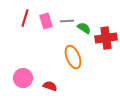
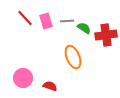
red line: rotated 60 degrees counterclockwise
red cross: moved 3 px up
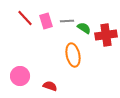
orange ellipse: moved 2 px up; rotated 10 degrees clockwise
pink circle: moved 3 px left, 2 px up
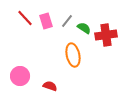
gray line: rotated 48 degrees counterclockwise
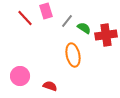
pink rectangle: moved 10 px up
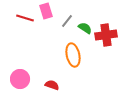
red line: rotated 30 degrees counterclockwise
green semicircle: moved 1 px right
pink circle: moved 3 px down
red semicircle: moved 2 px right, 1 px up
